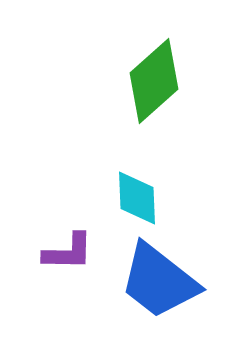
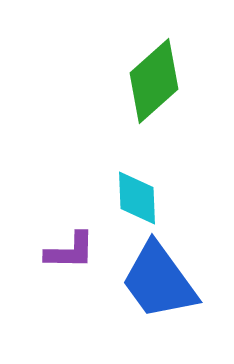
purple L-shape: moved 2 px right, 1 px up
blue trapezoid: rotated 16 degrees clockwise
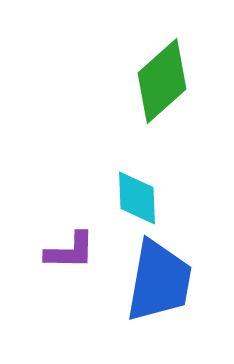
green diamond: moved 8 px right
blue trapezoid: rotated 134 degrees counterclockwise
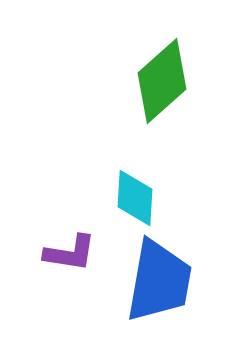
cyan diamond: moved 2 px left; rotated 6 degrees clockwise
purple L-shape: moved 2 px down; rotated 8 degrees clockwise
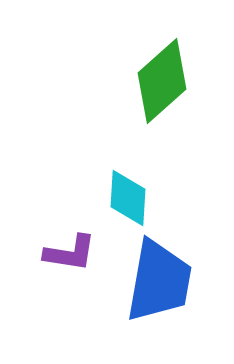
cyan diamond: moved 7 px left
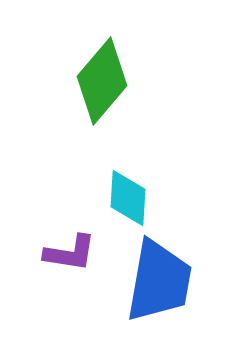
green diamond: moved 60 px left; rotated 8 degrees counterclockwise
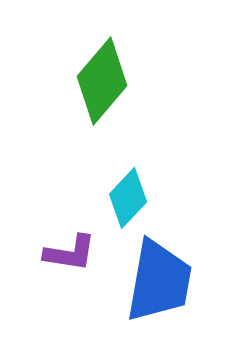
cyan diamond: rotated 40 degrees clockwise
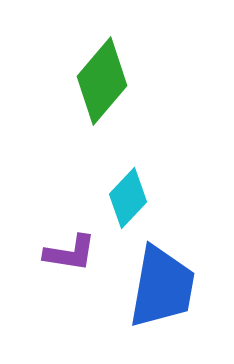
blue trapezoid: moved 3 px right, 6 px down
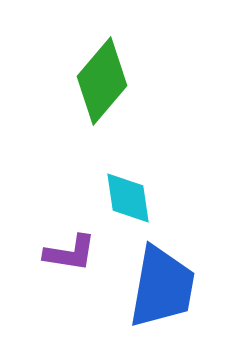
cyan diamond: rotated 52 degrees counterclockwise
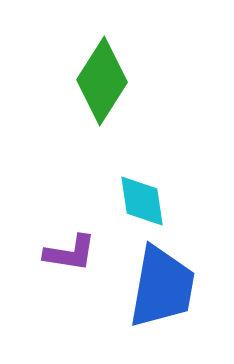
green diamond: rotated 8 degrees counterclockwise
cyan diamond: moved 14 px right, 3 px down
